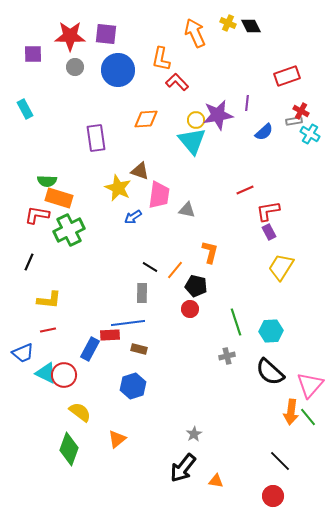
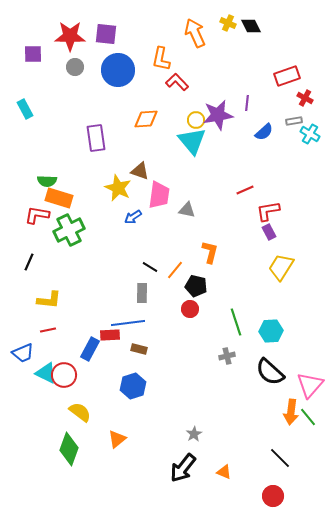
red cross at (301, 111): moved 4 px right, 13 px up
black line at (280, 461): moved 3 px up
orange triangle at (216, 481): moved 8 px right, 9 px up; rotated 14 degrees clockwise
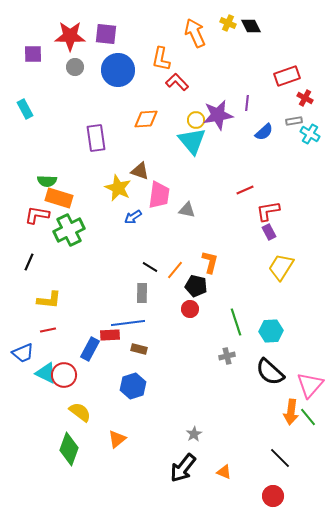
orange L-shape at (210, 252): moved 10 px down
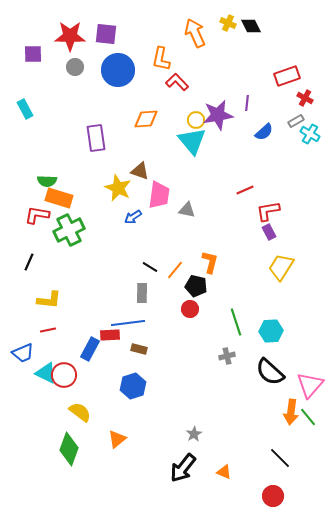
gray rectangle at (294, 121): moved 2 px right; rotated 21 degrees counterclockwise
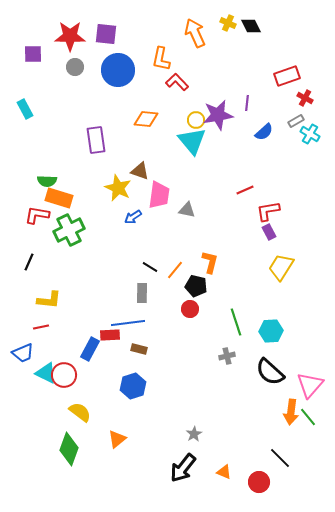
orange diamond at (146, 119): rotated 10 degrees clockwise
purple rectangle at (96, 138): moved 2 px down
red line at (48, 330): moved 7 px left, 3 px up
red circle at (273, 496): moved 14 px left, 14 px up
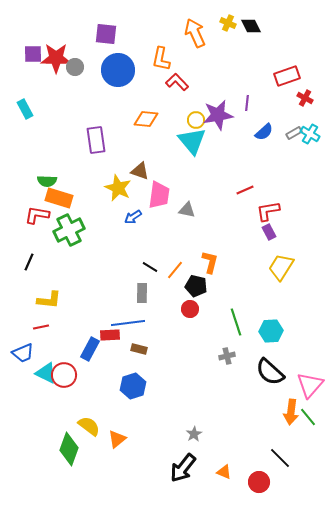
red star at (70, 36): moved 14 px left, 22 px down
gray rectangle at (296, 121): moved 2 px left, 12 px down
yellow semicircle at (80, 412): moved 9 px right, 14 px down
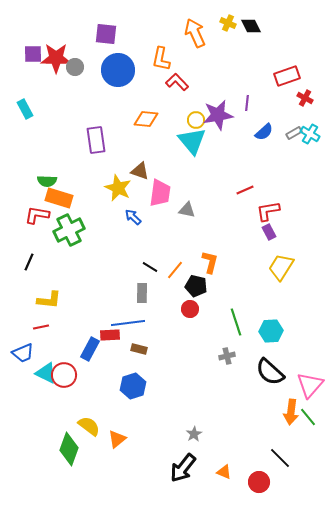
pink trapezoid at (159, 195): moved 1 px right, 2 px up
blue arrow at (133, 217): rotated 78 degrees clockwise
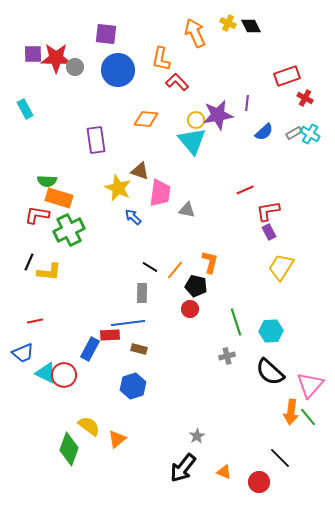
yellow L-shape at (49, 300): moved 28 px up
red line at (41, 327): moved 6 px left, 6 px up
gray star at (194, 434): moved 3 px right, 2 px down
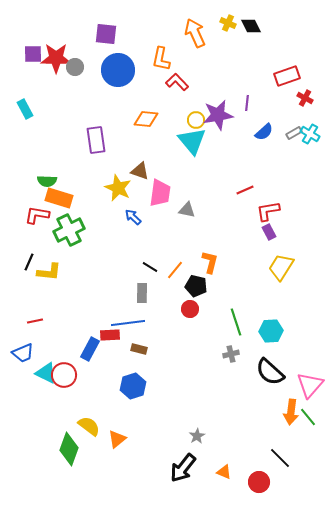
gray cross at (227, 356): moved 4 px right, 2 px up
